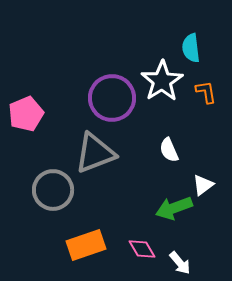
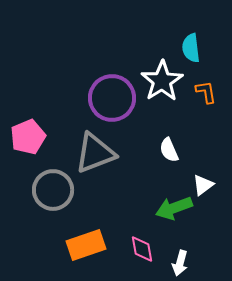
pink pentagon: moved 2 px right, 23 px down
pink diamond: rotated 20 degrees clockwise
white arrow: rotated 55 degrees clockwise
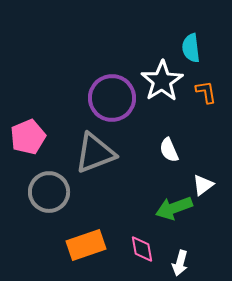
gray circle: moved 4 px left, 2 px down
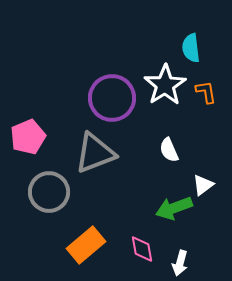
white star: moved 3 px right, 4 px down
orange rectangle: rotated 21 degrees counterclockwise
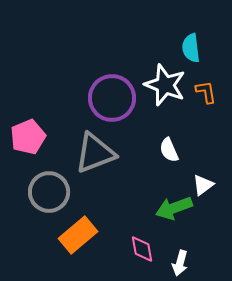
white star: rotated 18 degrees counterclockwise
orange rectangle: moved 8 px left, 10 px up
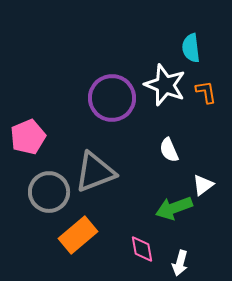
gray triangle: moved 19 px down
